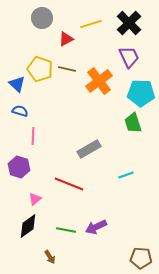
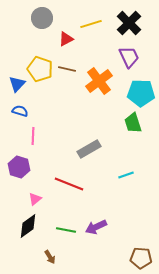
blue triangle: rotated 30 degrees clockwise
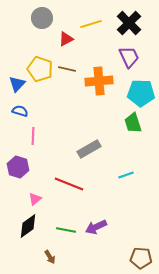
orange cross: rotated 32 degrees clockwise
purple hexagon: moved 1 px left
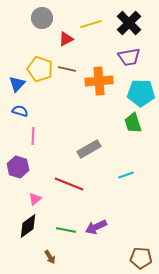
purple trapezoid: rotated 105 degrees clockwise
